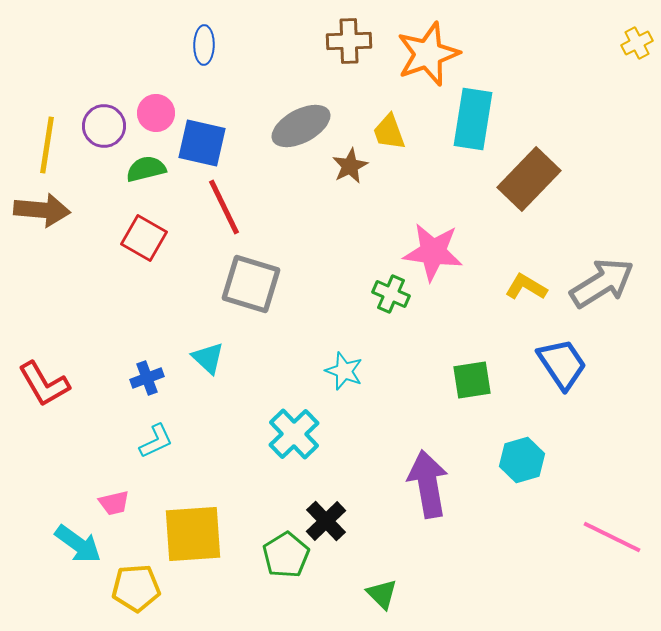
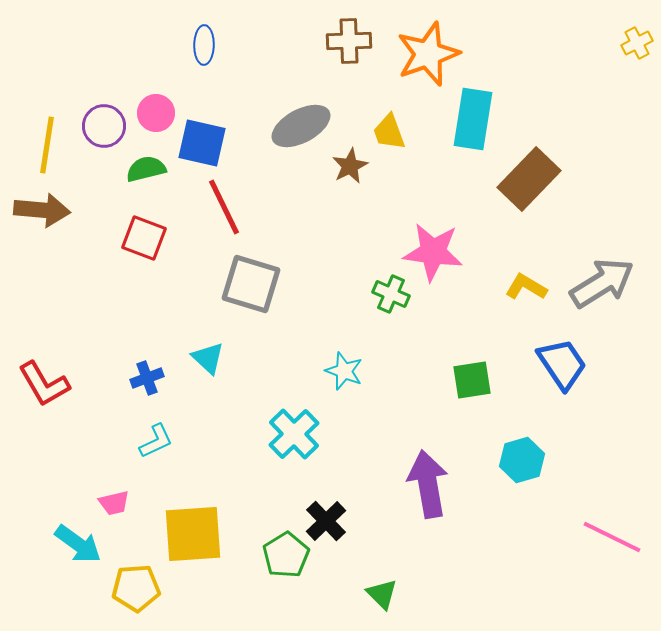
red square: rotated 9 degrees counterclockwise
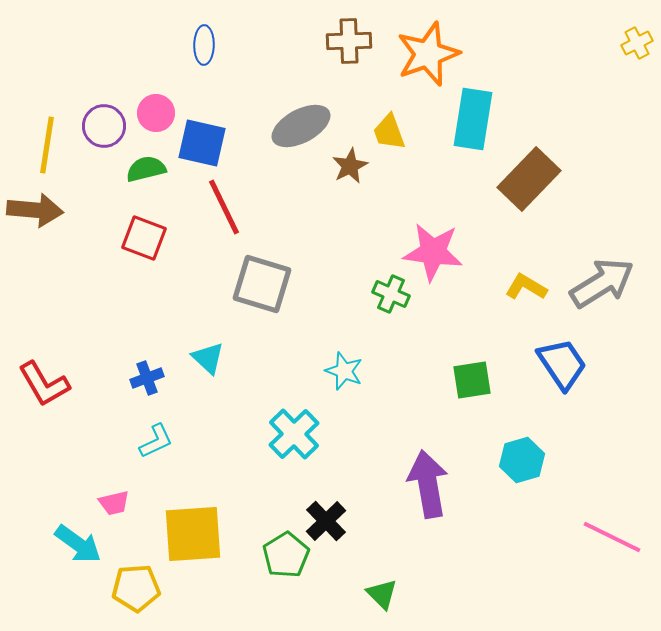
brown arrow: moved 7 px left
gray square: moved 11 px right
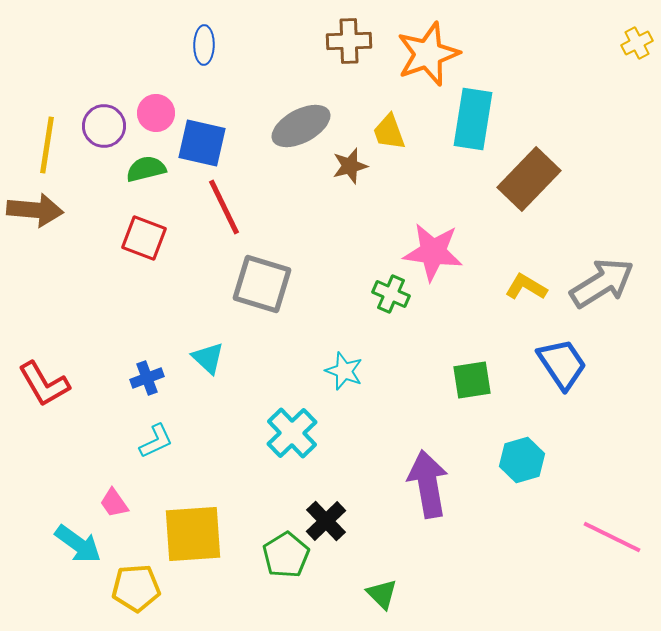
brown star: rotated 12 degrees clockwise
cyan cross: moved 2 px left, 1 px up
pink trapezoid: rotated 68 degrees clockwise
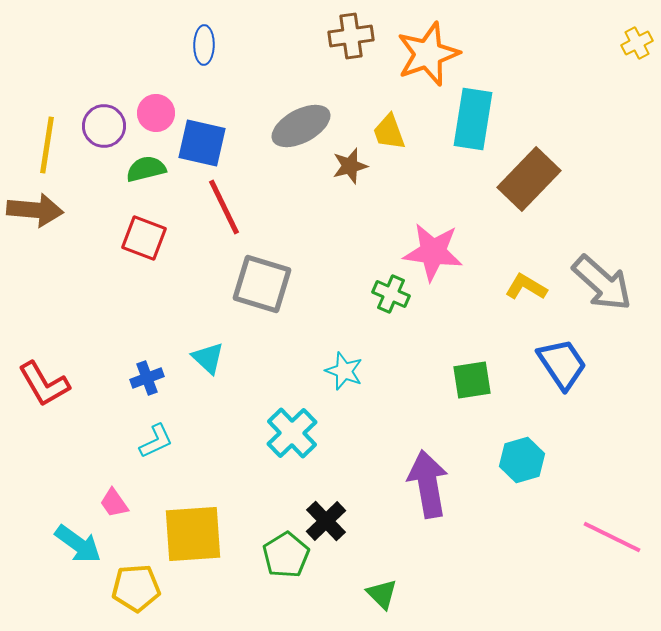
brown cross: moved 2 px right, 5 px up; rotated 6 degrees counterclockwise
gray arrow: rotated 74 degrees clockwise
